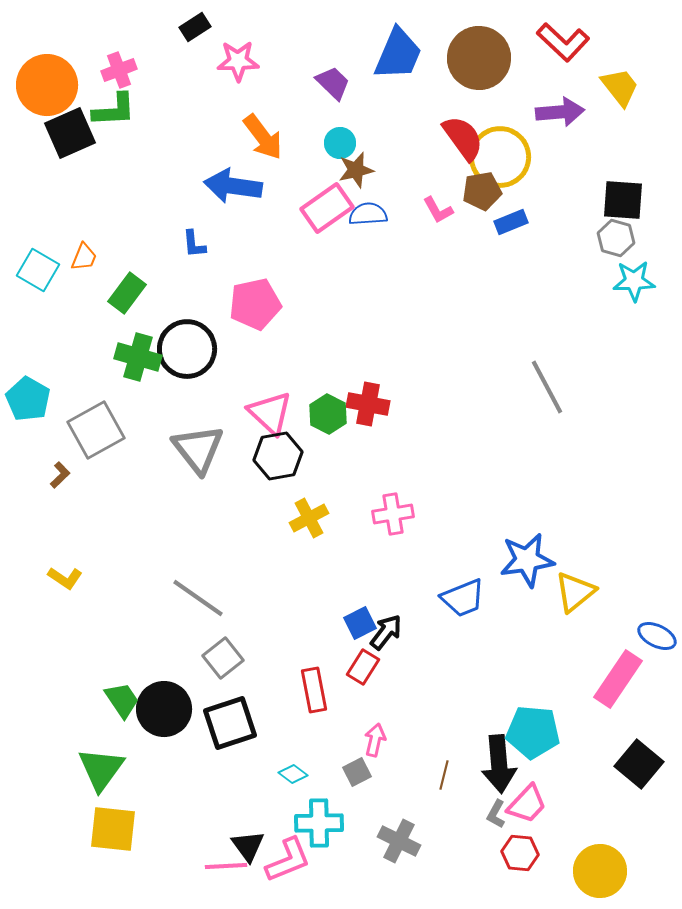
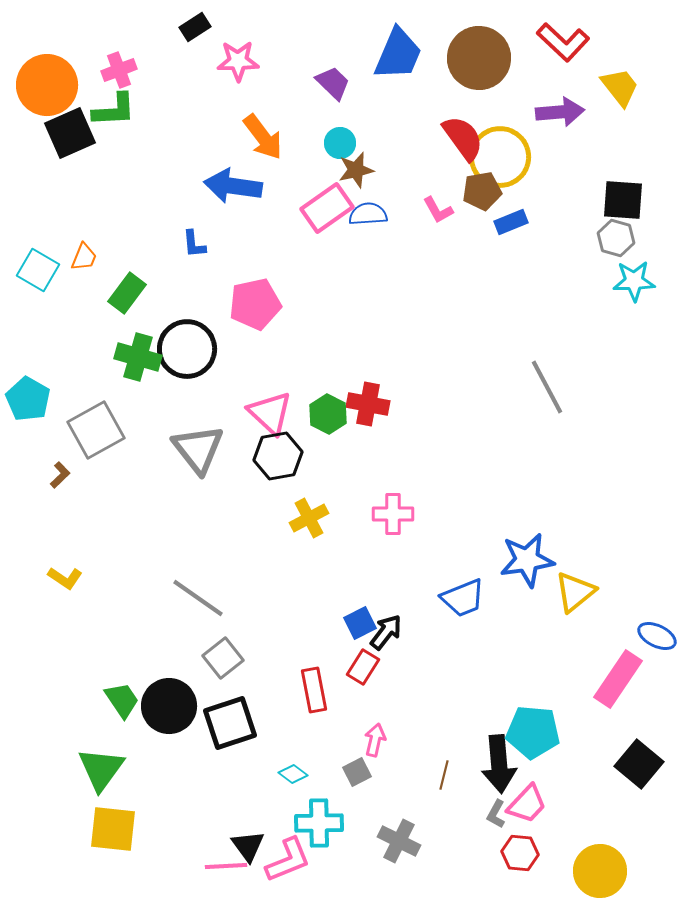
pink cross at (393, 514): rotated 9 degrees clockwise
black circle at (164, 709): moved 5 px right, 3 px up
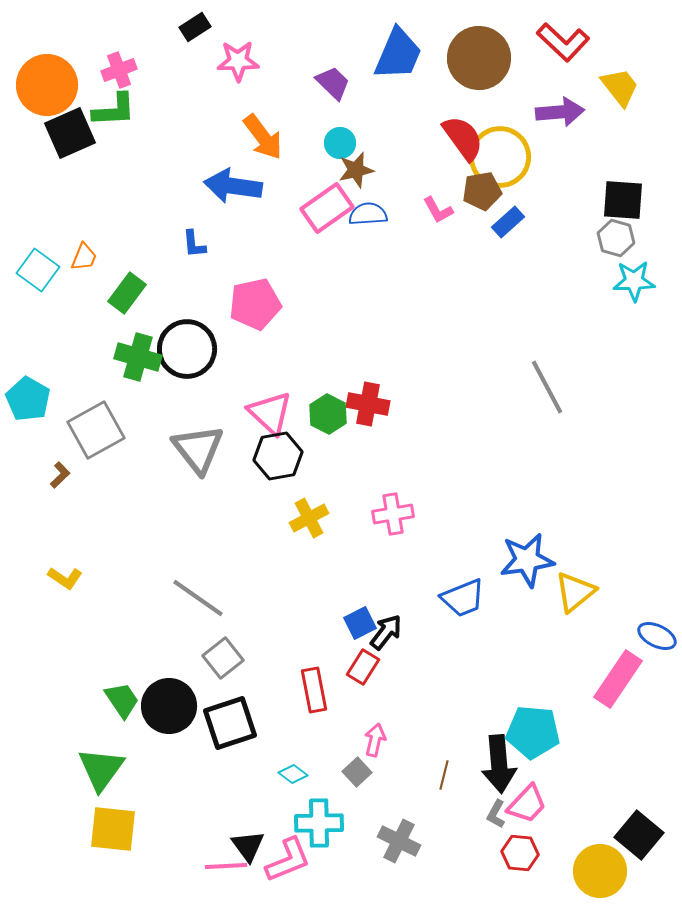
blue rectangle at (511, 222): moved 3 px left; rotated 20 degrees counterclockwise
cyan square at (38, 270): rotated 6 degrees clockwise
pink cross at (393, 514): rotated 9 degrees counterclockwise
black square at (639, 764): moved 71 px down
gray square at (357, 772): rotated 16 degrees counterclockwise
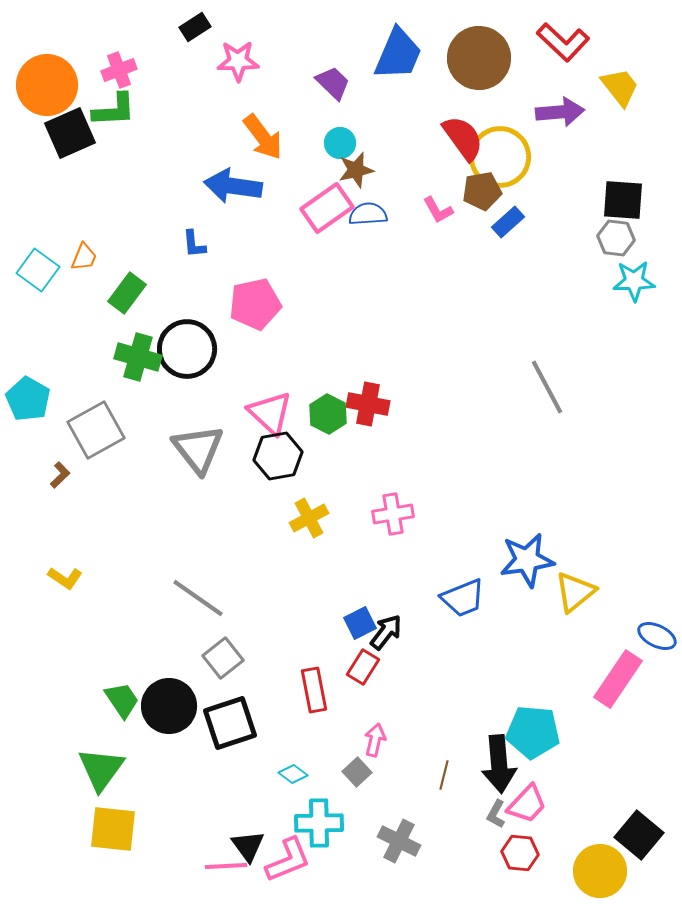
gray hexagon at (616, 238): rotated 9 degrees counterclockwise
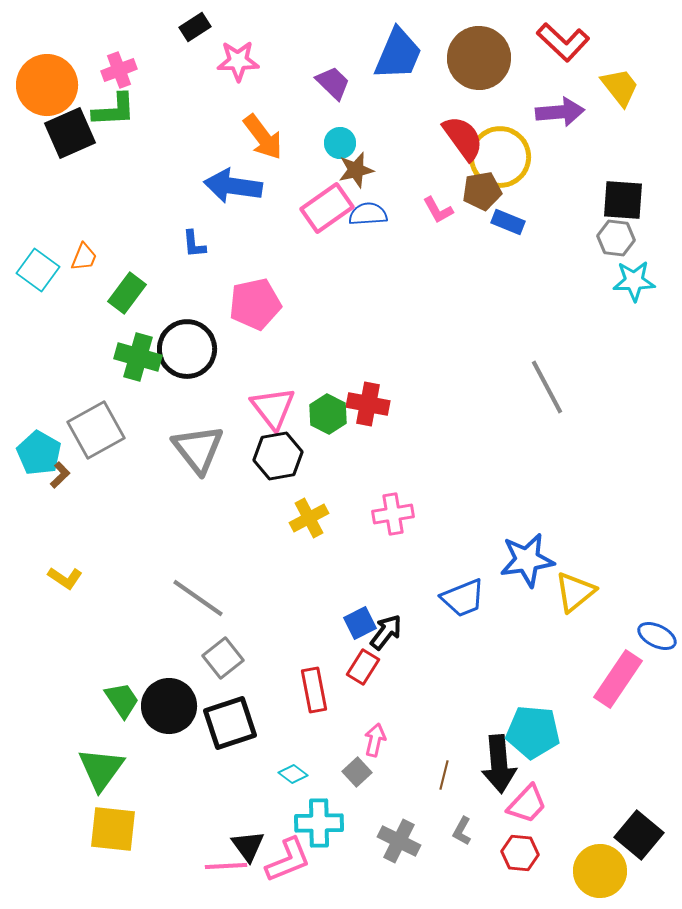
blue rectangle at (508, 222): rotated 64 degrees clockwise
cyan pentagon at (28, 399): moved 11 px right, 54 px down
pink triangle at (270, 413): moved 3 px right, 5 px up; rotated 9 degrees clockwise
gray L-shape at (496, 814): moved 34 px left, 17 px down
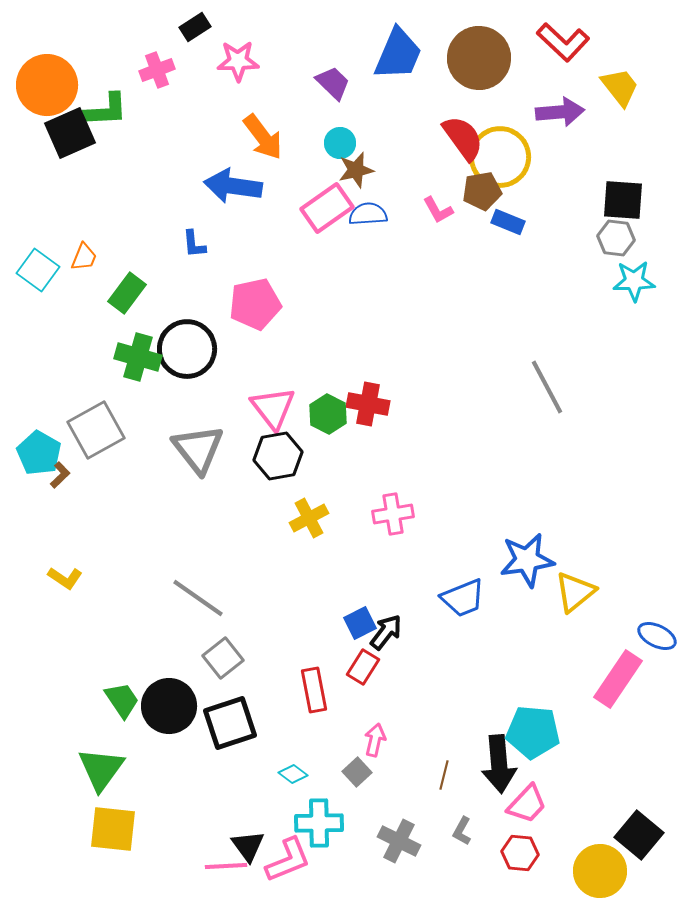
pink cross at (119, 70): moved 38 px right
green L-shape at (114, 110): moved 8 px left
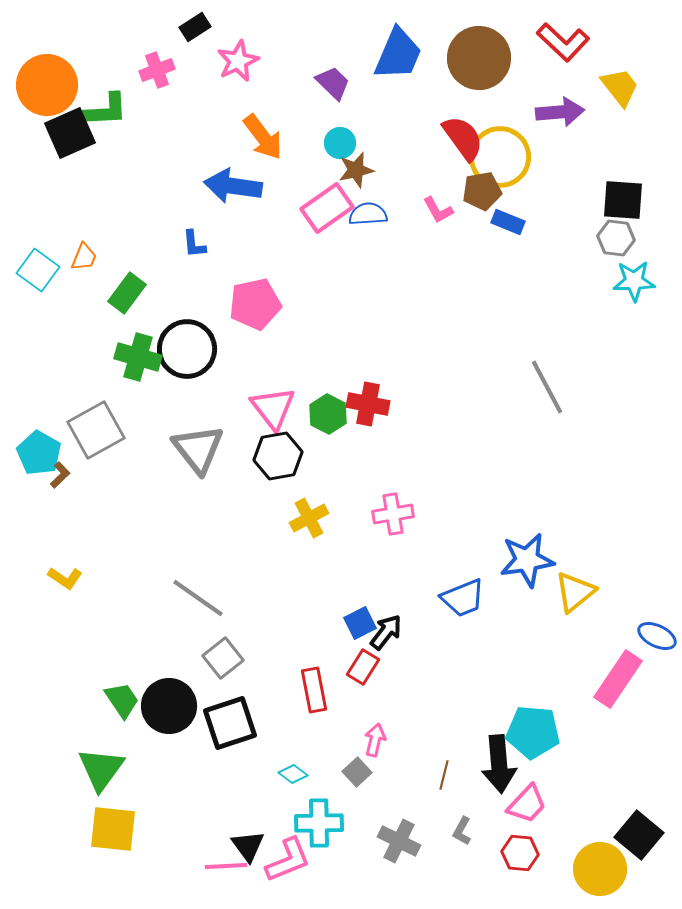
pink star at (238, 61): rotated 24 degrees counterclockwise
yellow circle at (600, 871): moved 2 px up
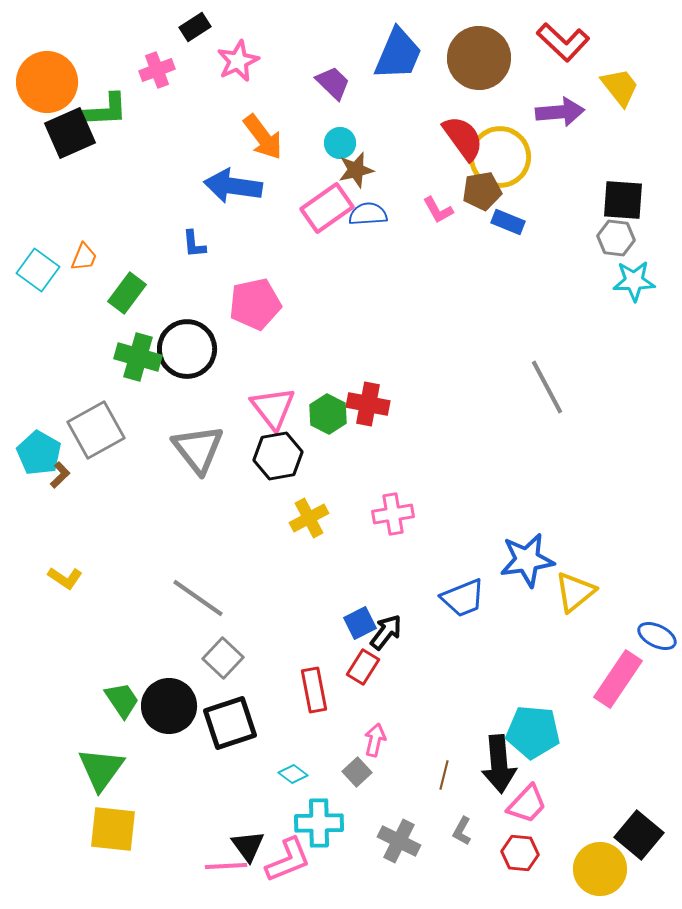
orange circle at (47, 85): moved 3 px up
gray square at (223, 658): rotated 9 degrees counterclockwise
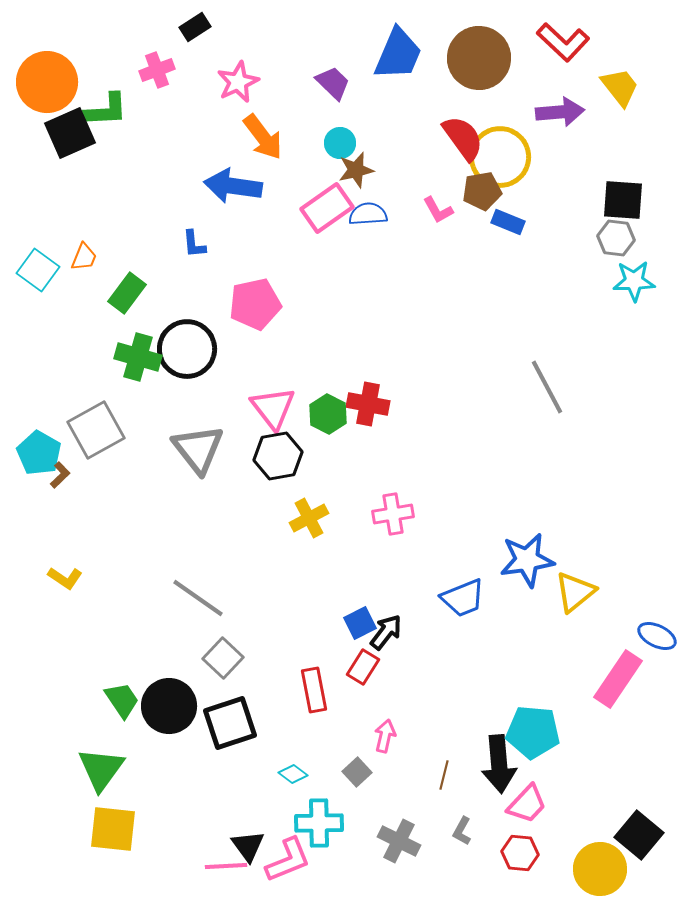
pink star at (238, 61): moved 21 px down
pink arrow at (375, 740): moved 10 px right, 4 px up
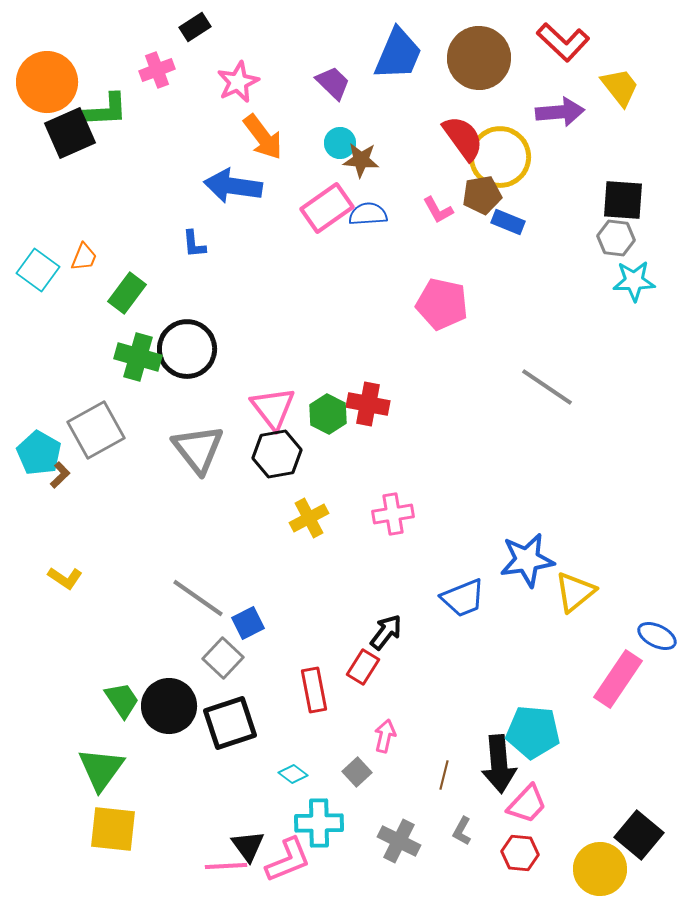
brown star at (356, 170): moved 5 px right, 10 px up; rotated 18 degrees clockwise
brown pentagon at (482, 191): moved 4 px down
pink pentagon at (255, 304): moved 187 px right; rotated 24 degrees clockwise
gray line at (547, 387): rotated 28 degrees counterclockwise
black hexagon at (278, 456): moved 1 px left, 2 px up
blue square at (360, 623): moved 112 px left
